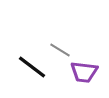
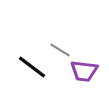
purple trapezoid: moved 1 px up
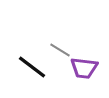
purple trapezoid: moved 3 px up
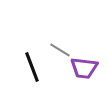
black line: rotated 32 degrees clockwise
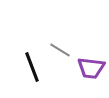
purple trapezoid: moved 7 px right
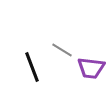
gray line: moved 2 px right
